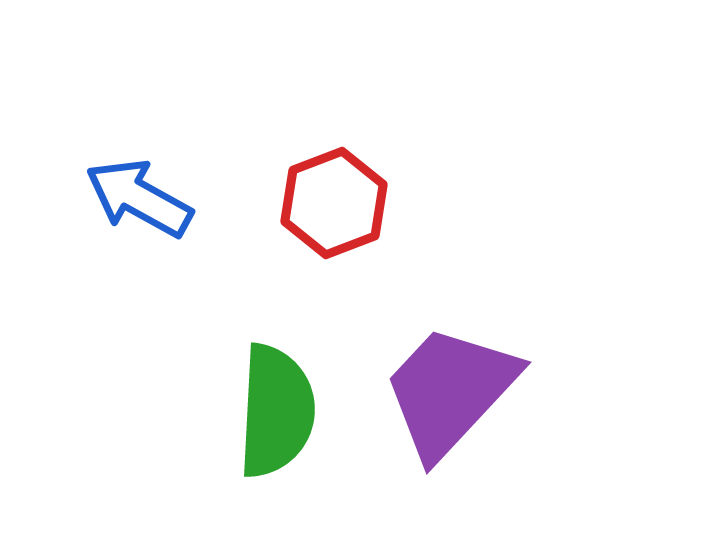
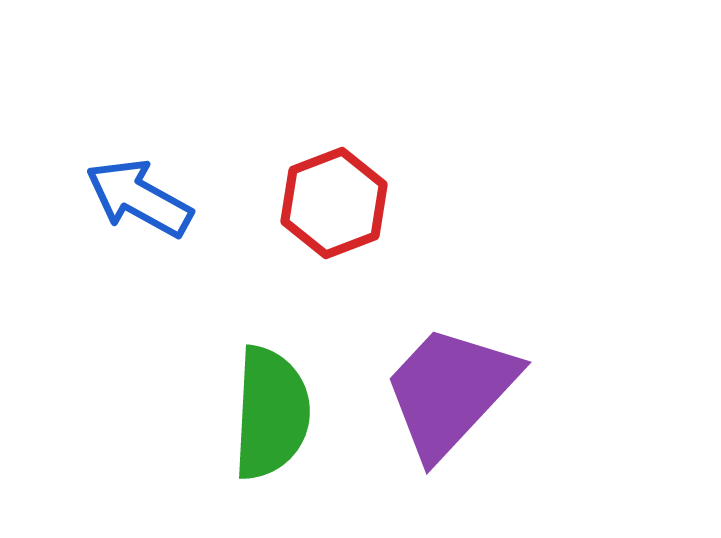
green semicircle: moved 5 px left, 2 px down
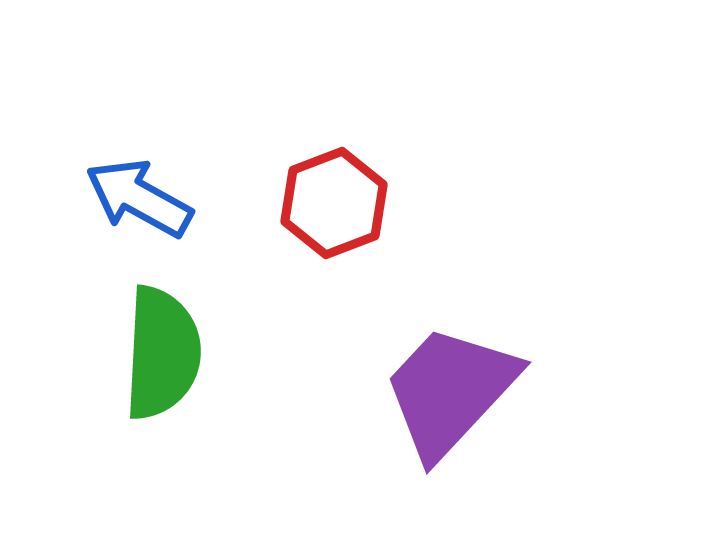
green semicircle: moved 109 px left, 60 px up
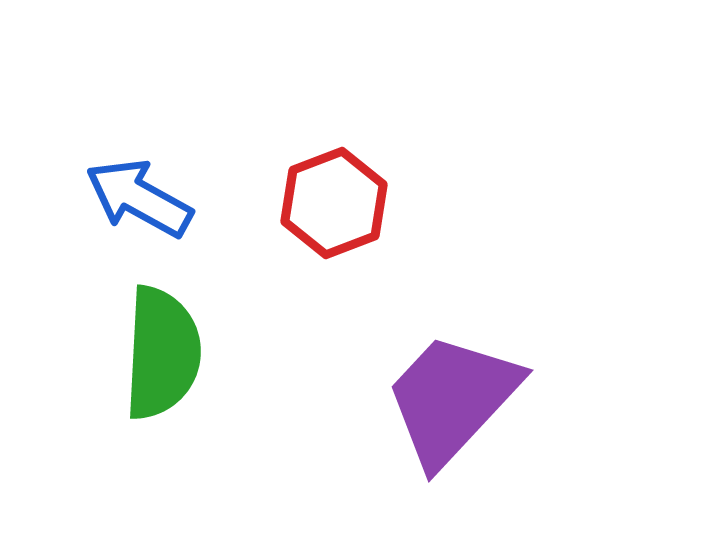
purple trapezoid: moved 2 px right, 8 px down
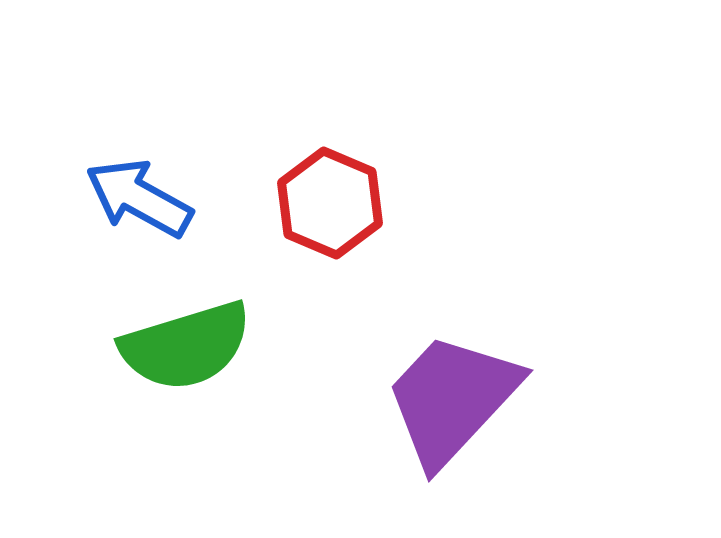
red hexagon: moved 4 px left; rotated 16 degrees counterclockwise
green semicircle: moved 24 px right, 7 px up; rotated 70 degrees clockwise
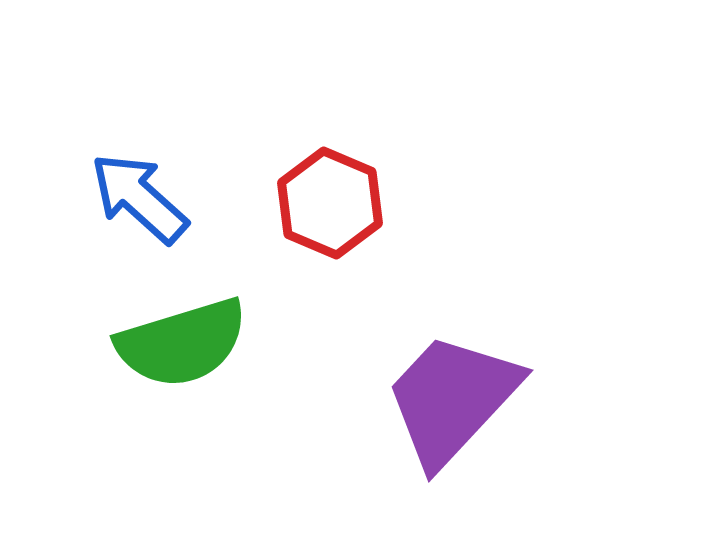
blue arrow: rotated 13 degrees clockwise
green semicircle: moved 4 px left, 3 px up
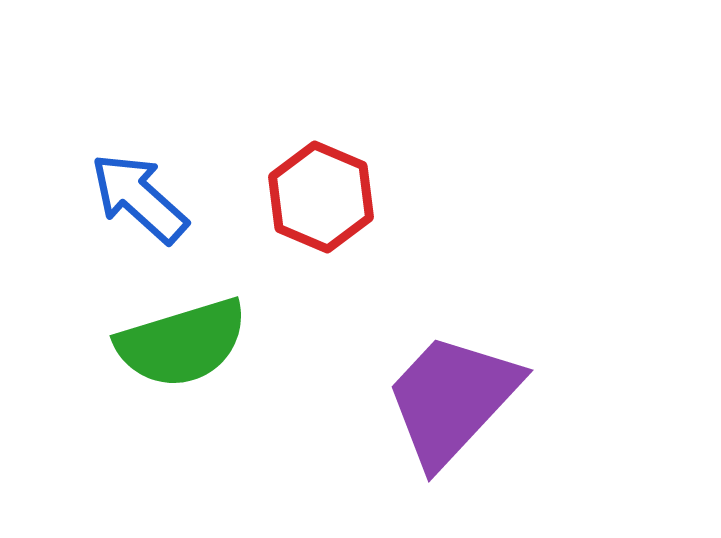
red hexagon: moved 9 px left, 6 px up
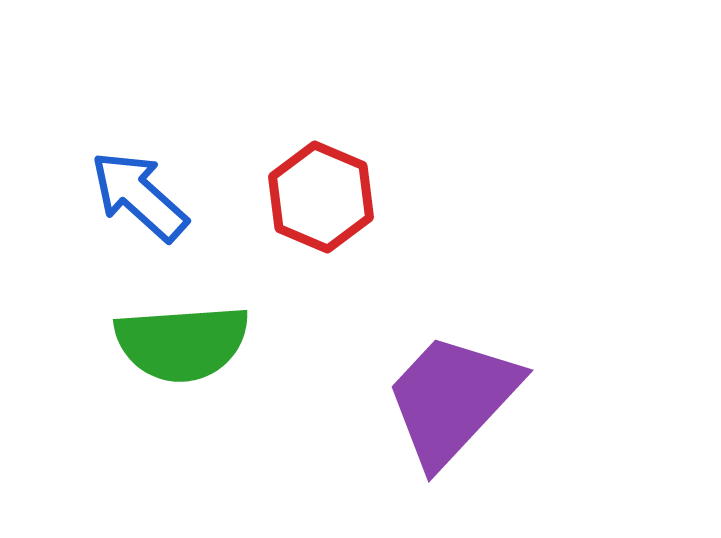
blue arrow: moved 2 px up
green semicircle: rotated 13 degrees clockwise
